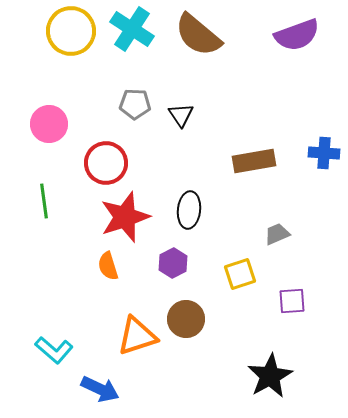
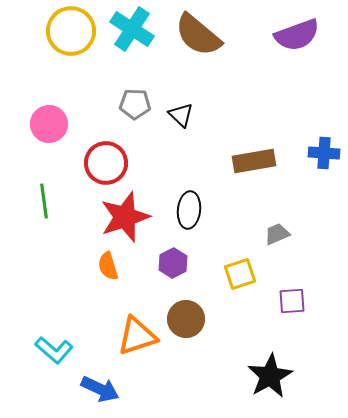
black triangle: rotated 12 degrees counterclockwise
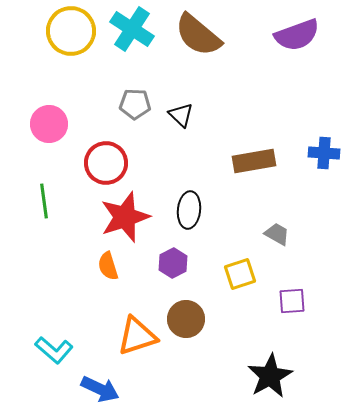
gray trapezoid: rotated 52 degrees clockwise
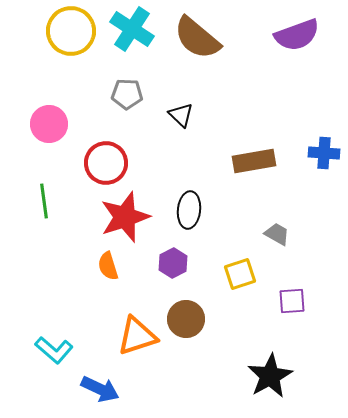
brown semicircle: moved 1 px left, 3 px down
gray pentagon: moved 8 px left, 10 px up
